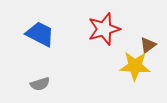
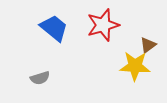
red star: moved 1 px left, 4 px up
blue trapezoid: moved 14 px right, 6 px up; rotated 12 degrees clockwise
gray semicircle: moved 6 px up
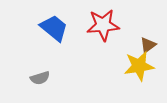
red star: rotated 12 degrees clockwise
yellow star: moved 4 px right; rotated 12 degrees counterclockwise
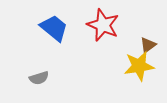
red star: rotated 28 degrees clockwise
gray semicircle: moved 1 px left
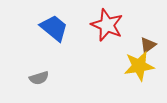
red star: moved 4 px right
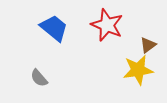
yellow star: moved 1 px left, 4 px down
gray semicircle: rotated 66 degrees clockwise
